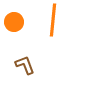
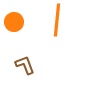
orange line: moved 4 px right
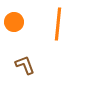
orange line: moved 1 px right, 4 px down
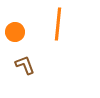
orange circle: moved 1 px right, 10 px down
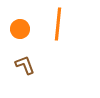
orange circle: moved 5 px right, 3 px up
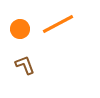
orange line: rotated 56 degrees clockwise
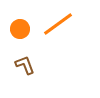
orange line: rotated 8 degrees counterclockwise
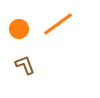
orange circle: moved 1 px left
